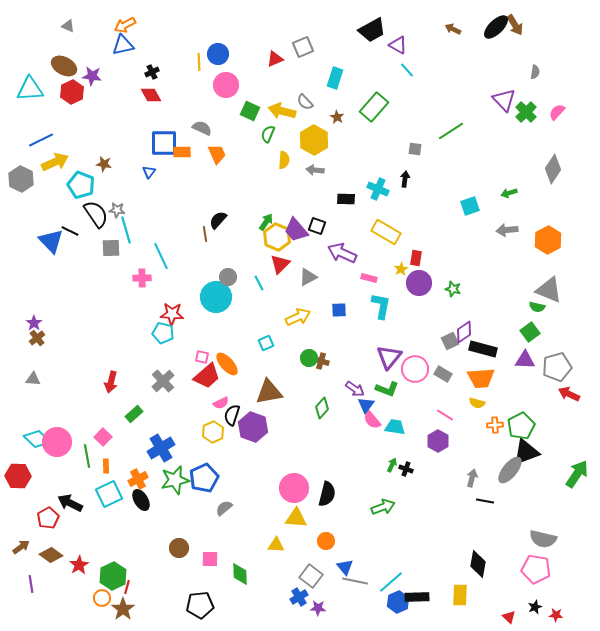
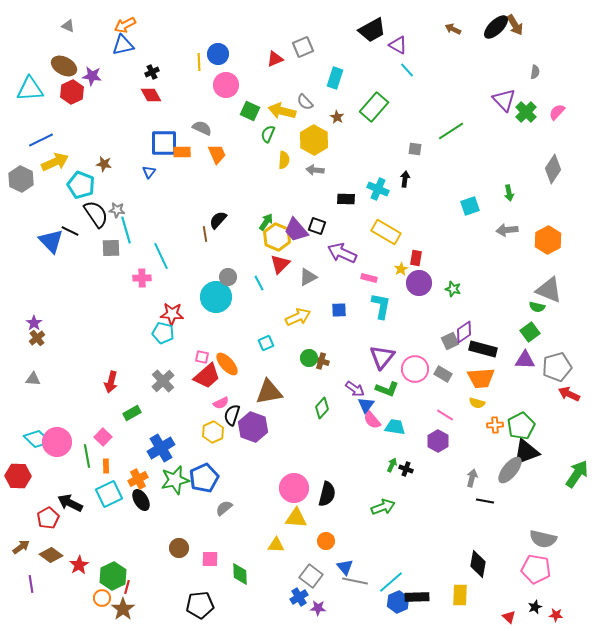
green arrow at (509, 193): rotated 84 degrees counterclockwise
purple triangle at (389, 357): moved 7 px left
green rectangle at (134, 414): moved 2 px left, 1 px up; rotated 12 degrees clockwise
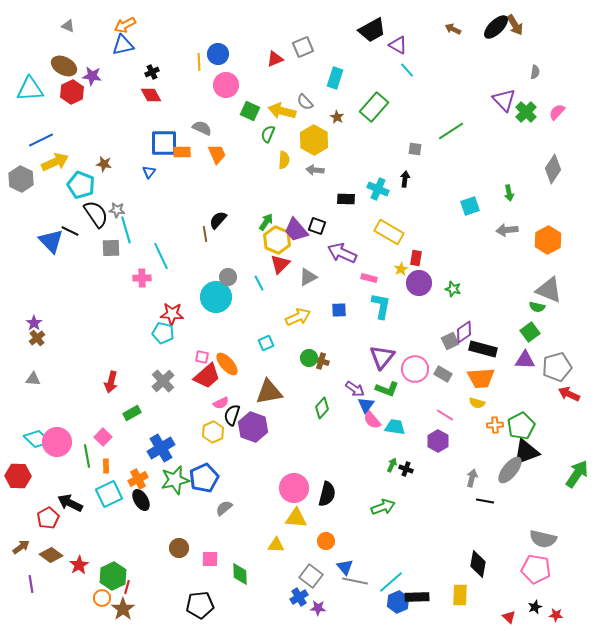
yellow rectangle at (386, 232): moved 3 px right
yellow hexagon at (277, 237): moved 3 px down
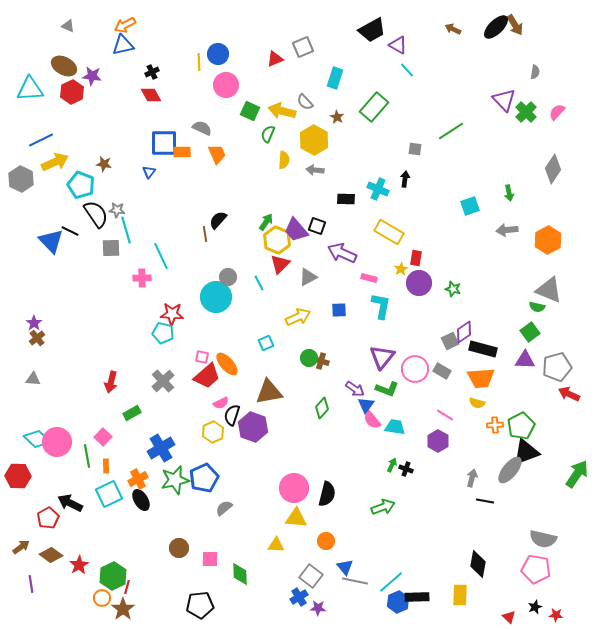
gray rectangle at (443, 374): moved 1 px left, 3 px up
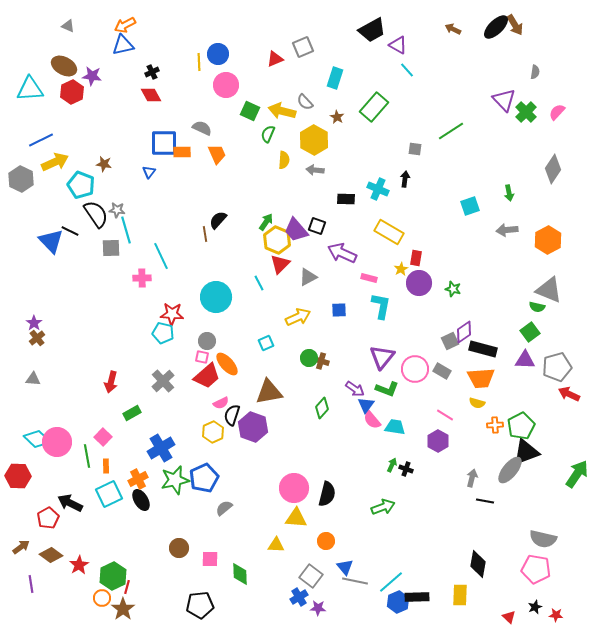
gray circle at (228, 277): moved 21 px left, 64 px down
